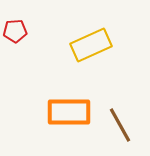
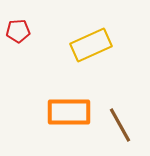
red pentagon: moved 3 px right
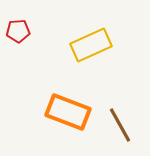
orange rectangle: moved 1 px left; rotated 21 degrees clockwise
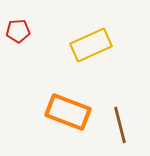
brown line: rotated 15 degrees clockwise
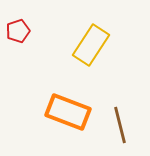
red pentagon: rotated 15 degrees counterclockwise
yellow rectangle: rotated 33 degrees counterclockwise
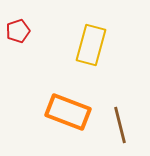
yellow rectangle: rotated 18 degrees counterclockwise
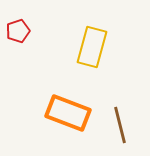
yellow rectangle: moved 1 px right, 2 px down
orange rectangle: moved 1 px down
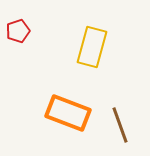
brown line: rotated 6 degrees counterclockwise
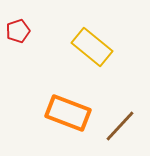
yellow rectangle: rotated 66 degrees counterclockwise
brown line: moved 1 px down; rotated 63 degrees clockwise
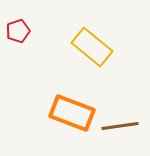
orange rectangle: moved 4 px right
brown line: rotated 39 degrees clockwise
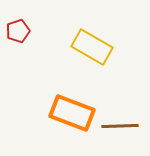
yellow rectangle: rotated 9 degrees counterclockwise
brown line: rotated 6 degrees clockwise
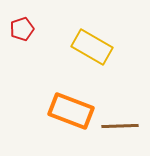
red pentagon: moved 4 px right, 2 px up
orange rectangle: moved 1 px left, 2 px up
